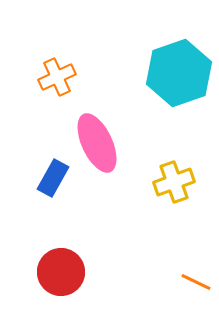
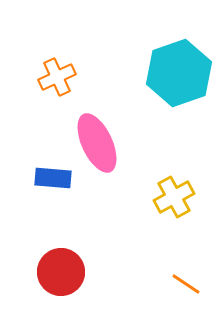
blue rectangle: rotated 66 degrees clockwise
yellow cross: moved 15 px down; rotated 9 degrees counterclockwise
orange line: moved 10 px left, 2 px down; rotated 8 degrees clockwise
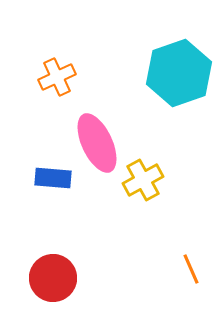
yellow cross: moved 31 px left, 17 px up
red circle: moved 8 px left, 6 px down
orange line: moved 5 px right, 15 px up; rotated 32 degrees clockwise
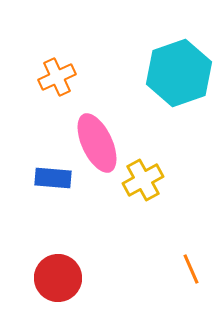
red circle: moved 5 px right
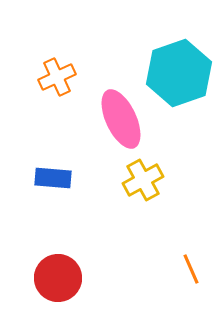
pink ellipse: moved 24 px right, 24 px up
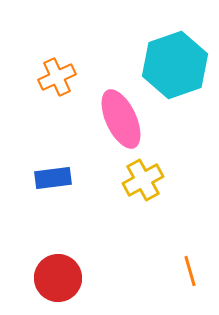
cyan hexagon: moved 4 px left, 8 px up
blue rectangle: rotated 12 degrees counterclockwise
orange line: moved 1 px left, 2 px down; rotated 8 degrees clockwise
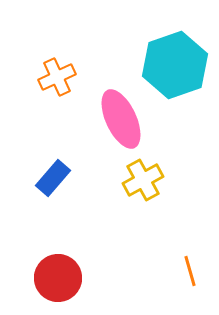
blue rectangle: rotated 42 degrees counterclockwise
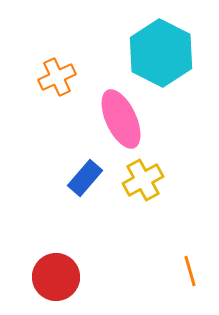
cyan hexagon: moved 14 px left, 12 px up; rotated 14 degrees counterclockwise
blue rectangle: moved 32 px right
red circle: moved 2 px left, 1 px up
